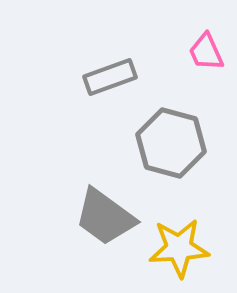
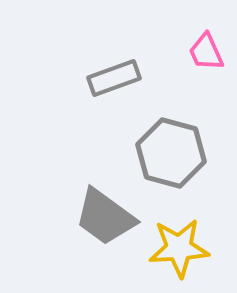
gray rectangle: moved 4 px right, 1 px down
gray hexagon: moved 10 px down
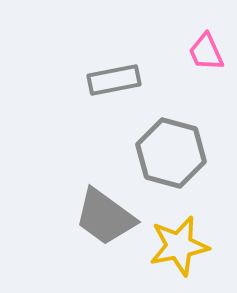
gray rectangle: moved 2 px down; rotated 9 degrees clockwise
yellow star: moved 2 px up; rotated 8 degrees counterclockwise
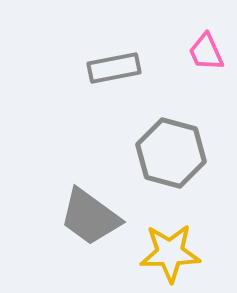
gray rectangle: moved 12 px up
gray trapezoid: moved 15 px left
yellow star: moved 9 px left, 7 px down; rotated 10 degrees clockwise
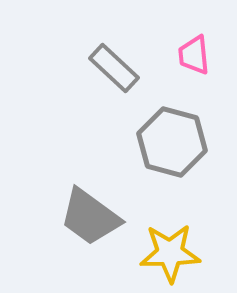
pink trapezoid: moved 12 px left, 3 px down; rotated 18 degrees clockwise
gray rectangle: rotated 54 degrees clockwise
gray hexagon: moved 1 px right, 11 px up
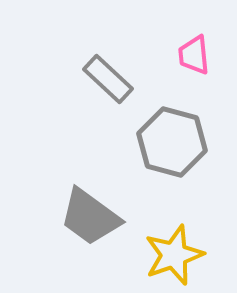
gray rectangle: moved 6 px left, 11 px down
yellow star: moved 4 px right, 2 px down; rotated 18 degrees counterclockwise
